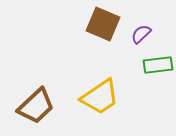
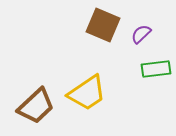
brown square: moved 1 px down
green rectangle: moved 2 px left, 4 px down
yellow trapezoid: moved 13 px left, 4 px up
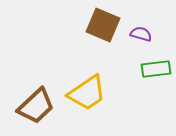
purple semicircle: rotated 60 degrees clockwise
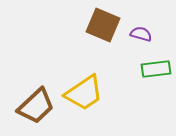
yellow trapezoid: moved 3 px left
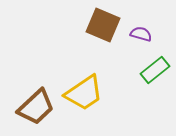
green rectangle: moved 1 px left, 1 px down; rotated 32 degrees counterclockwise
brown trapezoid: moved 1 px down
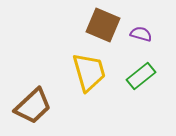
green rectangle: moved 14 px left, 6 px down
yellow trapezoid: moved 5 px right, 21 px up; rotated 72 degrees counterclockwise
brown trapezoid: moved 3 px left, 1 px up
